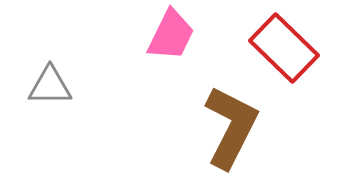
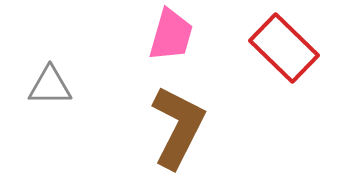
pink trapezoid: rotated 10 degrees counterclockwise
brown L-shape: moved 53 px left
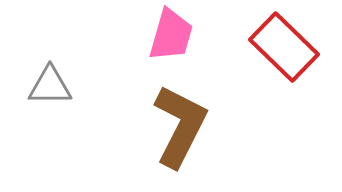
red rectangle: moved 1 px up
brown L-shape: moved 2 px right, 1 px up
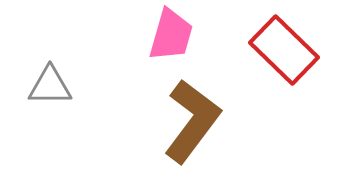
red rectangle: moved 3 px down
brown L-shape: moved 12 px right, 5 px up; rotated 10 degrees clockwise
